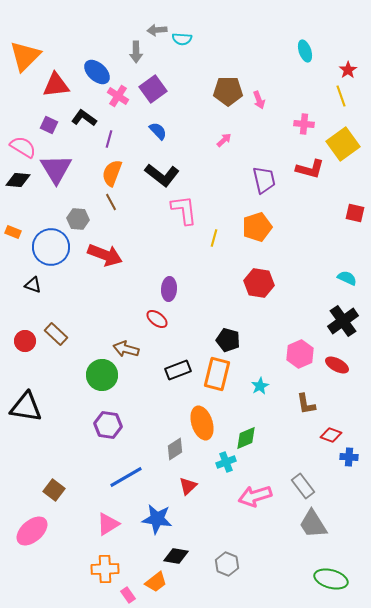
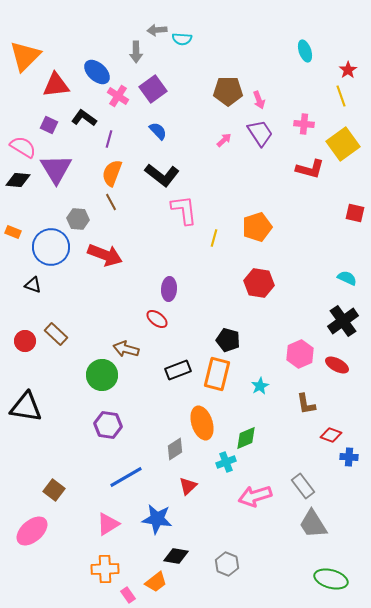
purple trapezoid at (264, 180): moved 4 px left, 47 px up; rotated 20 degrees counterclockwise
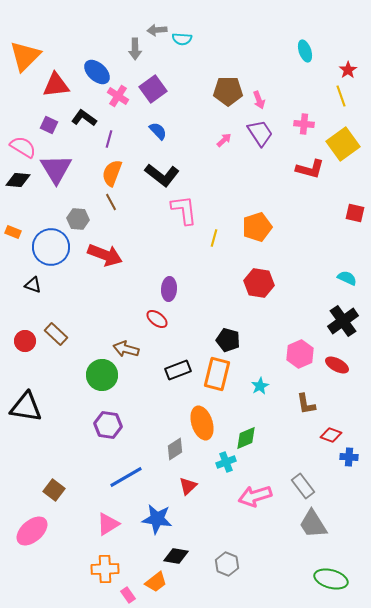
gray arrow at (136, 52): moved 1 px left, 3 px up
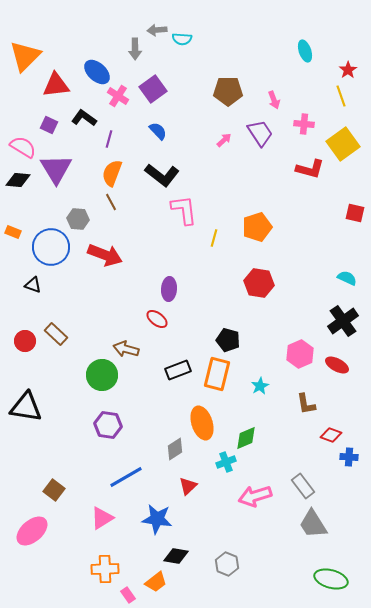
pink arrow at (259, 100): moved 15 px right
pink triangle at (108, 524): moved 6 px left, 6 px up
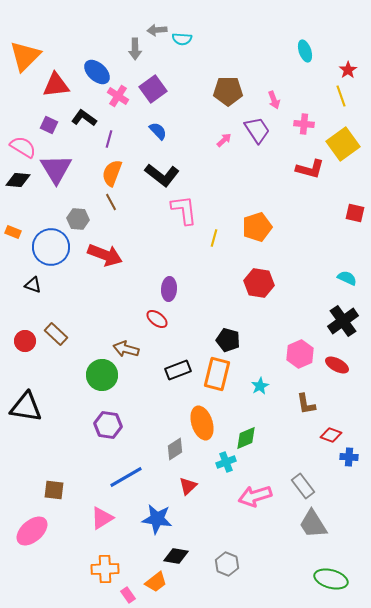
purple trapezoid at (260, 133): moved 3 px left, 3 px up
brown square at (54, 490): rotated 30 degrees counterclockwise
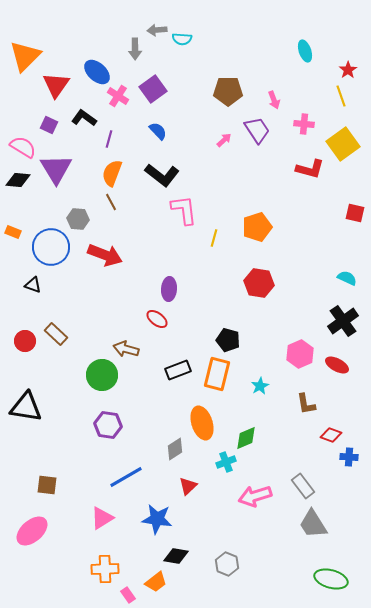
red triangle at (56, 85): rotated 48 degrees counterclockwise
brown square at (54, 490): moved 7 px left, 5 px up
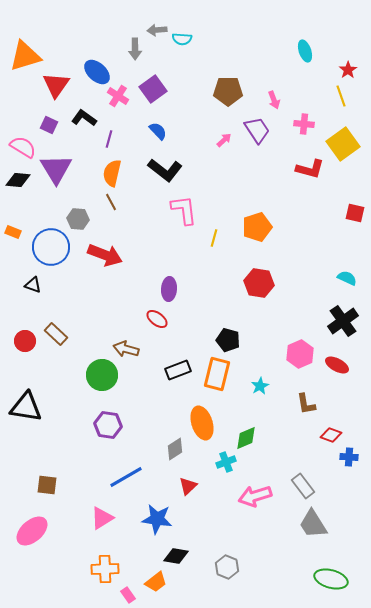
orange triangle at (25, 56): rotated 28 degrees clockwise
orange semicircle at (112, 173): rotated 8 degrees counterclockwise
black L-shape at (162, 175): moved 3 px right, 5 px up
gray hexagon at (227, 564): moved 3 px down
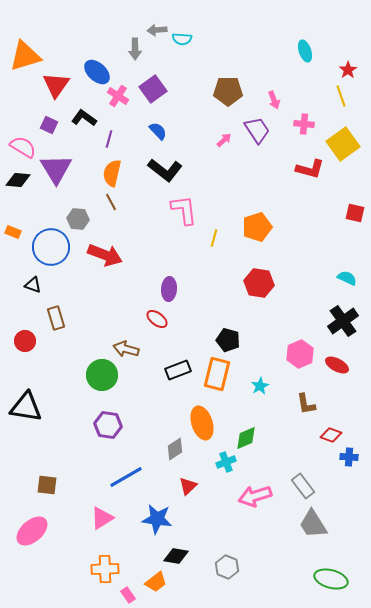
brown rectangle at (56, 334): moved 16 px up; rotated 30 degrees clockwise
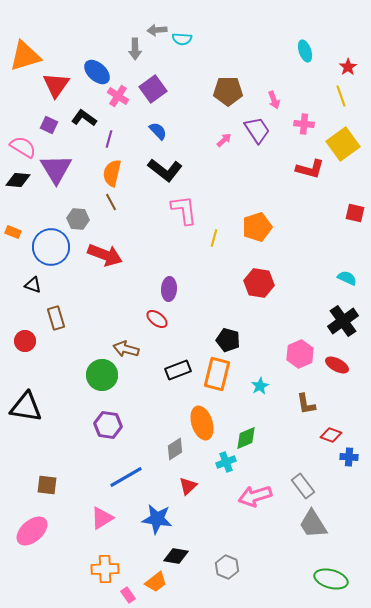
red star at (348, 70): moved 3 px up
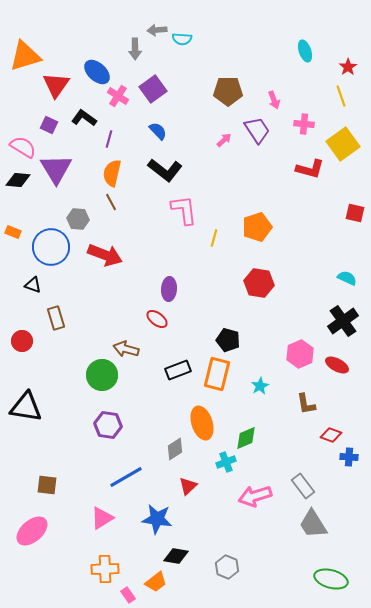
red circle at (25, 341): moved 3 px left
